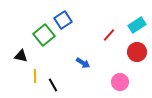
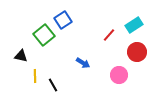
cyan rectangle: moved 3 px left
pink circle: moved 1 px left, 7 px up
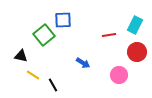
blue square: rotated 30 degrees clockwise
cyan rectangle: moved 1 px right; rotated 30 degrees counterclockwise
red line: rotated 40 degrees clockwise
yellow line: moved 2 px left, 1 px up; rotated 56 degrees counterclockwise
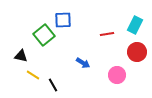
red line: moved 2 px left, 1 px up
pink circle: moved 2 px left
